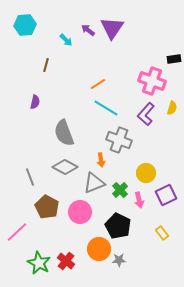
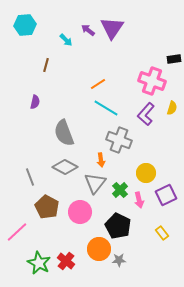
gray triangle: moved 1 px right; rotated 30 degrees counterclockwise
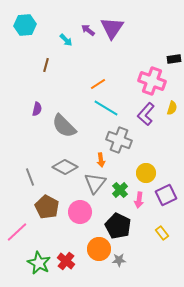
purple semicircle: moved 2 px right, 7 px down
gray semicircle: moved 7 px up; rotated 24 degrees counterclockwise
pink arrow: rotated 21 degrees clockwise
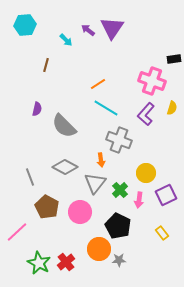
red cross: moved 1 px down; rotated 12 degrees clockwise
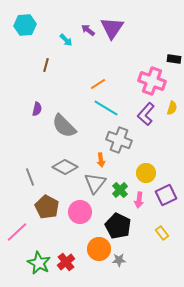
black rectangle: rotated 16 degrees clockwise
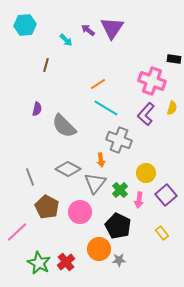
gray diamond: moved 3 px right, 2 px down
purple square: rotated 15 degrees counterclockwise
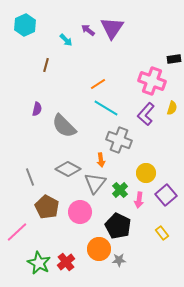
cyan hexagon: rotated 20 degrees counterclockwise
black rectangle: rotated 16 degrees counterclockwise
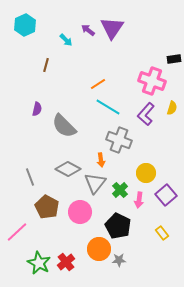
cyan line: moved 2 px right, 1 px up
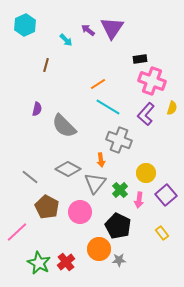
black rectangle: moved 34 px left
gray line: rotated 30 degrees counterclockwise
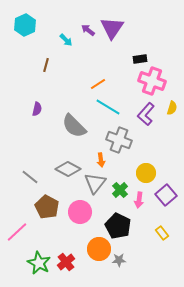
gray semicircle: moved 10 px right
